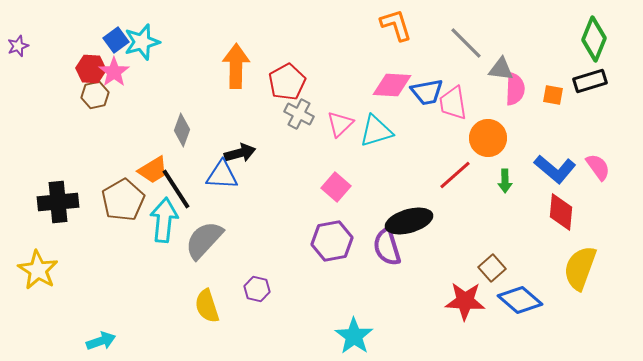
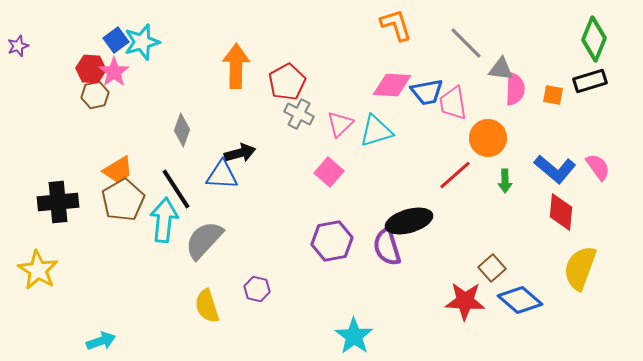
orange trapezoid at (153, 170): moved 35 px left
pink square at (336, 187): moved 7 px left, 15 px up
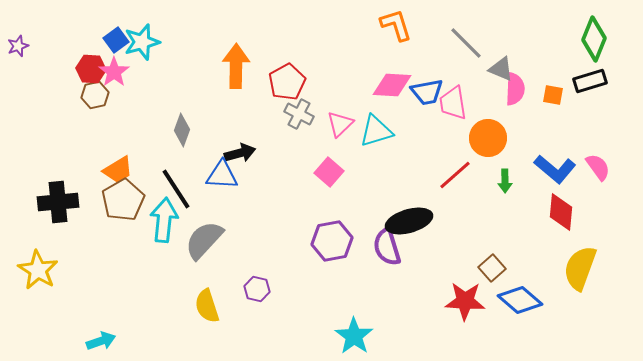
gray triangle at (501, 69): rotated 16 degrees clockwise
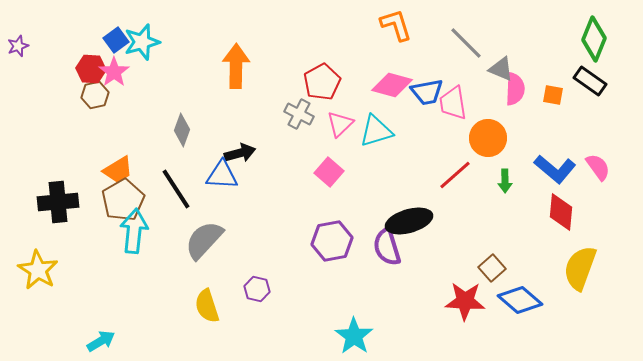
black rectangle at (590, 81): rotated 52 degrees clockwise
red pentagon at (287, 82): moved 35 px right
pink diamond at (392, 85): rotated 12 degrees clockwise
cyan arrow at (164, 220): moved 30 px left, 11 px down
cyan arrow at (101, 341): rotated 12 degrees counterclockwise
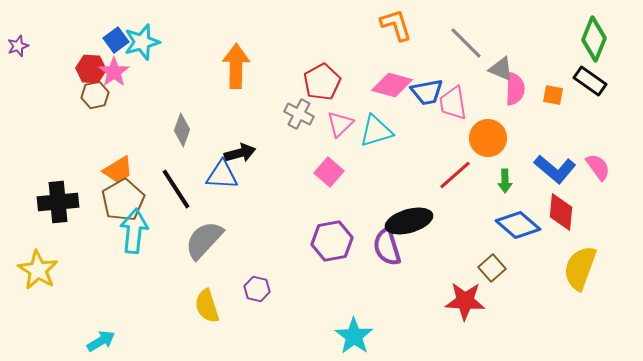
blue diamond at (520, 300): moved 2 px left, 75 px up
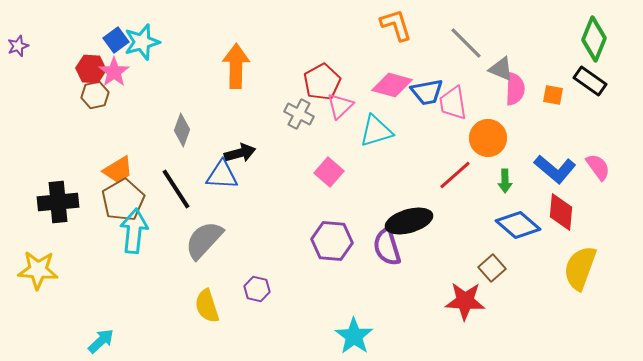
pink triangle at (340, 124): moved 18 px up
purple hexagon at (332, 241): rotated 15 degrees clockwise
yellow star at (38, 270): rotated 27 degrees counterclockwise
cyan arrow at (101, 341): rotated 12 degrees counterclockwise
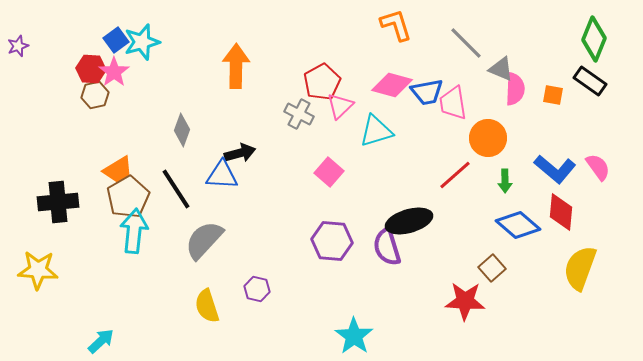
brown pentagon at (123, 200): moved 5 px right, 3 px up
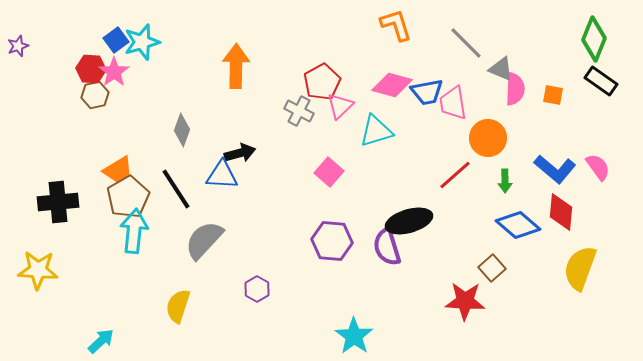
black rectangle at (590, 81): moved 11 px right
gray cross at (299, 114): moved 3 px up
purple hexagon at (257, 289): rotated 15 degrees clockwise
yellow semicircle at (207, 306): moved 29 px left; rotated 36 degrees clockwise
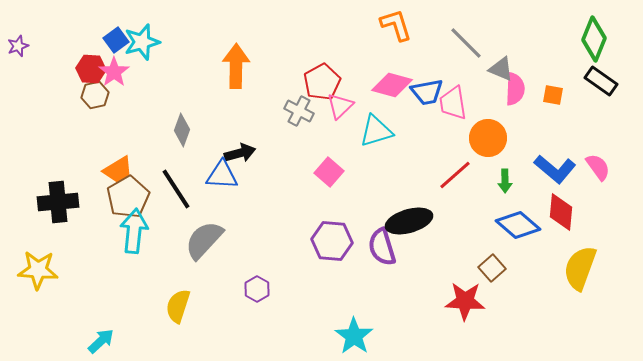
purple semicircle at (387, 247): moved 5 px left
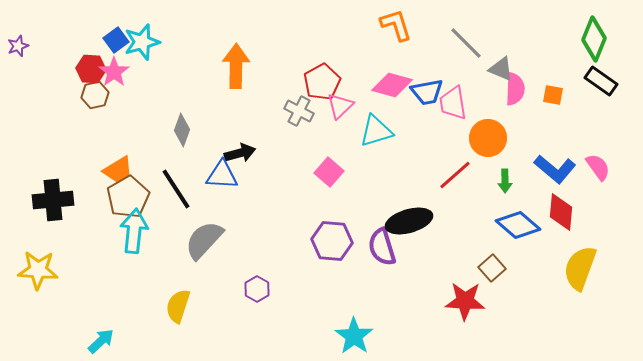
black cross at (58, 202): moved 5 px left, 2 px up
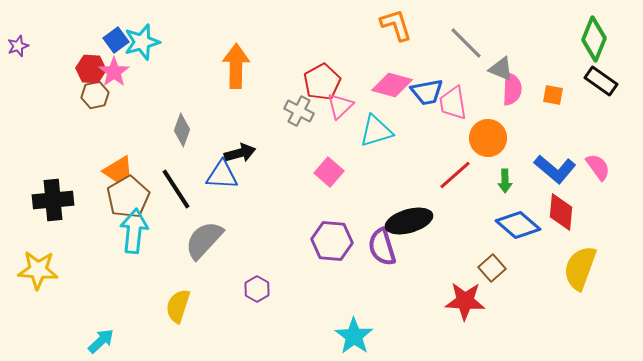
pink semicircle at (515, 89): moved 3 px left
